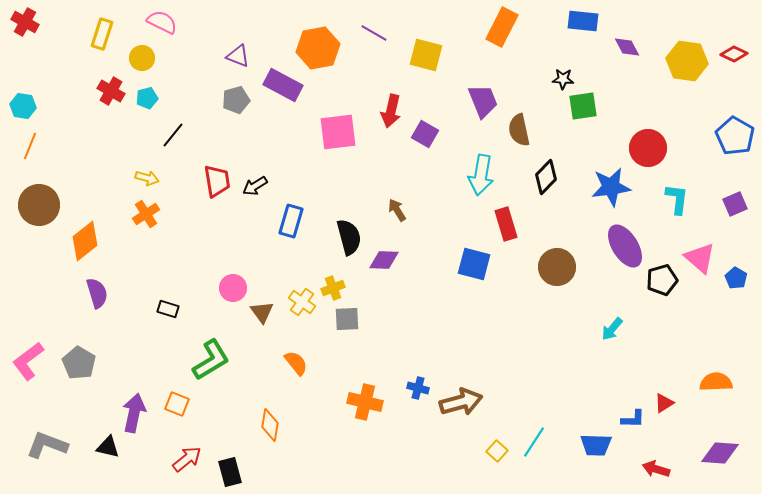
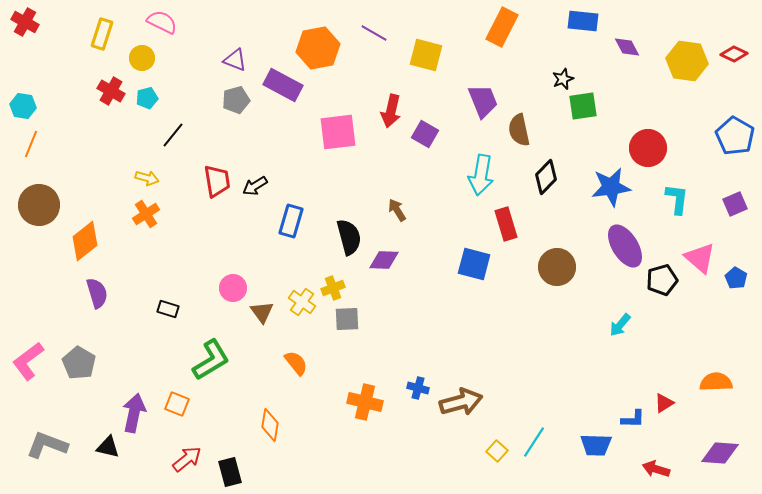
purple triangle at (238, 56): moved 3 px left, 4 px down
black star at (563, 79): rotated 25 degrees counterclockwise
orange line at (30, 146): moved 1 px right, 2 px up
cyan arrow at (612, 329): moved 8 px right, 4 px up
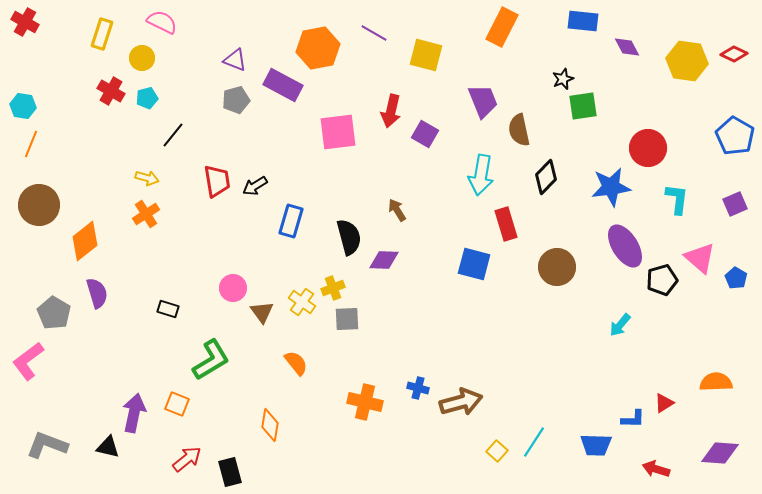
gray pentagon at (79, 363): moved 25 px left, 50 px up
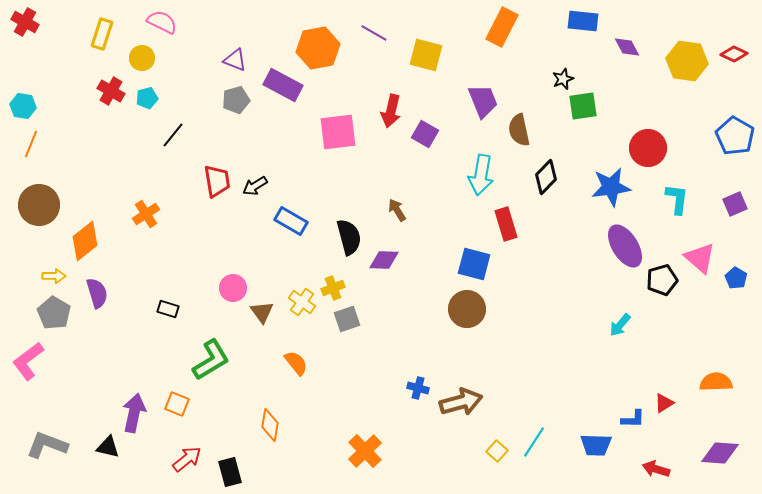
yellow arrow at (147, 178): moved 93 px left, 98 px down; rotated 15 degrees counterclockwise
blue rectangle at (291, 221): rotated 76 degrees counterclockwise
brown circle at (557, 267): moved 90 px left, 42 px down
gray square at (347, 319): rotated 16 degrees counterclockwise
orange cross at (365, 402): moved 49 px down; rotated 32 degrees clockwise
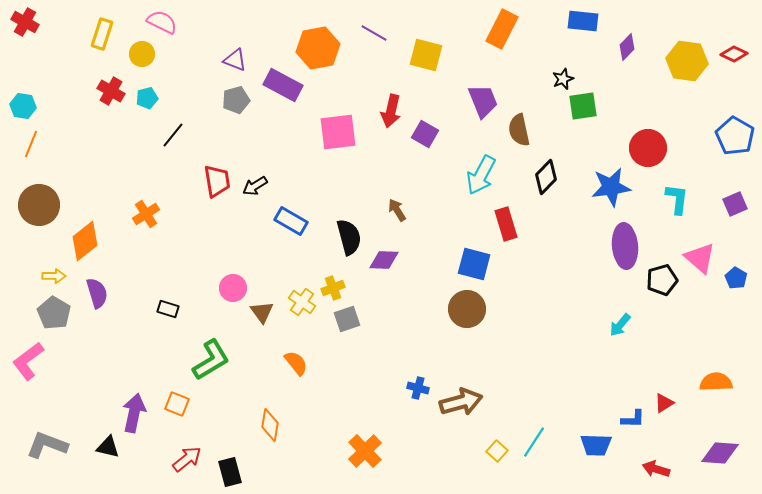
orange rectangle at (502, 27): moved 2 px down
purple diamond at (627, 47): rotated 72 degrees clockwise
yellow circle at (142, 58): moved 4 px up
cyan arrow at (481, 175): rotated 18 degrees clockwise
purple ellipse at (625, 246): rotated 27 degrees clockwise
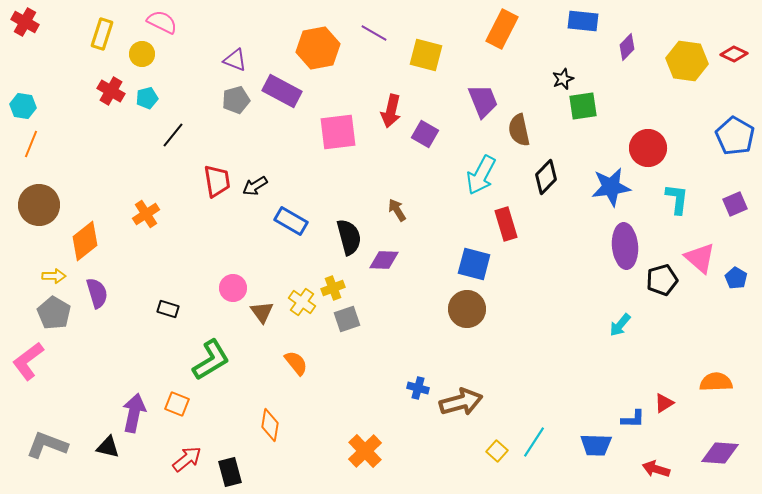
purple rectangle at (283, 85): moved 1 px left, 6 px down
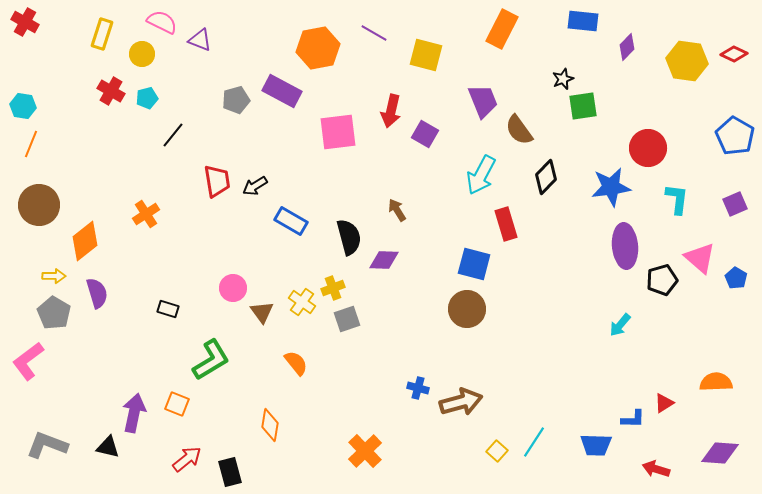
purple triangle at (235, 60): moved 35 px left, 20 px up
brown semicircle at (519, 130): rotated 24 degrees counterclockwise
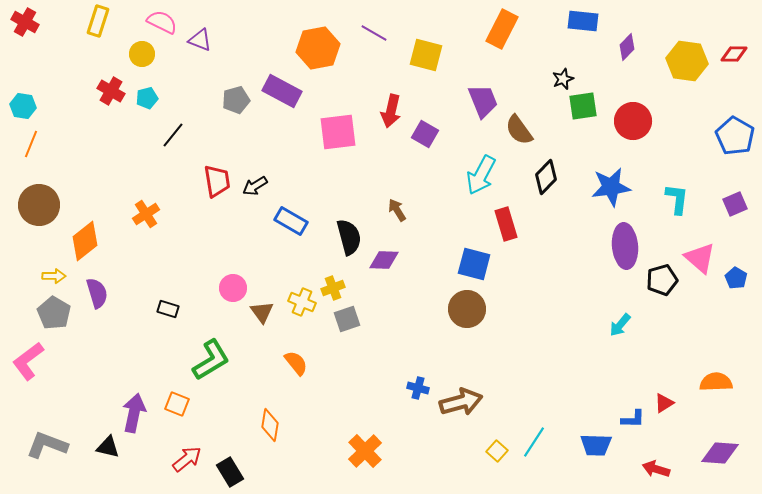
yellow rectangle at (102, 34): moved 4 px left, 13 px up
red diamond at (734, 54): rotated 24 degrees counterclockwise
red circle at (648, 148): moved 15 px left, 27 px up
yellow cross at (302, 302): rotated 12 degrees counterclockwise
black rectangle at (230, 472): rotated 16 degrees counterclockwise
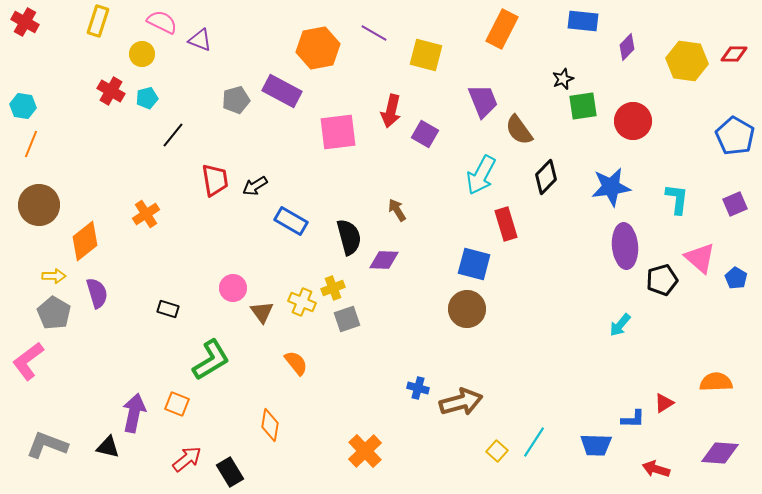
red trapezoid at (217, 181): moved 2 px left, 1 px up
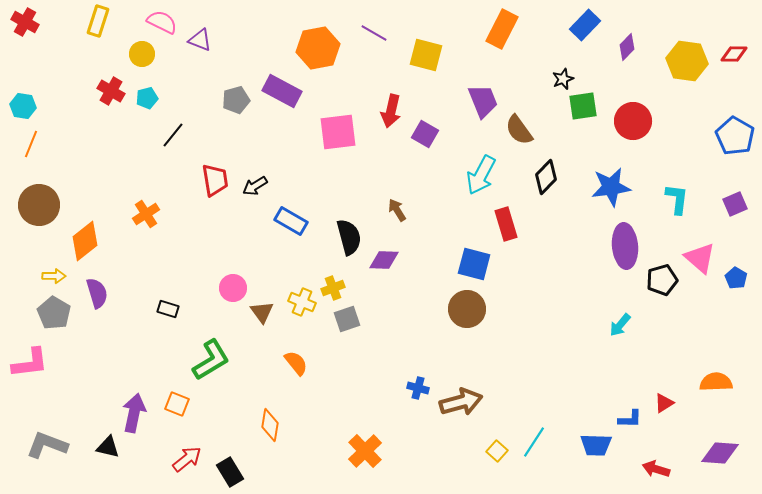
blue rectangle at (583, 21): moved 2 px right, 4 px down; rotated 52 degrees counterclockwise
pink L-shape at (28, 361): moved 2 px right, 2 px down; rotated 150 degrees counterclockwise
blue L-shape at (633, 419): moved 3 px left
